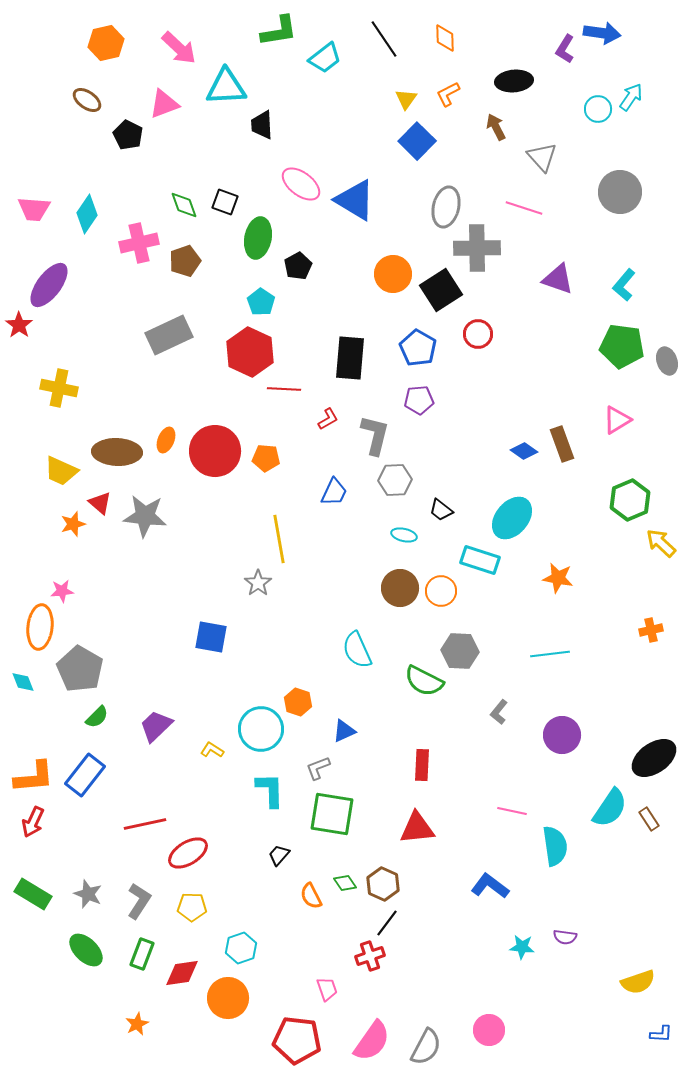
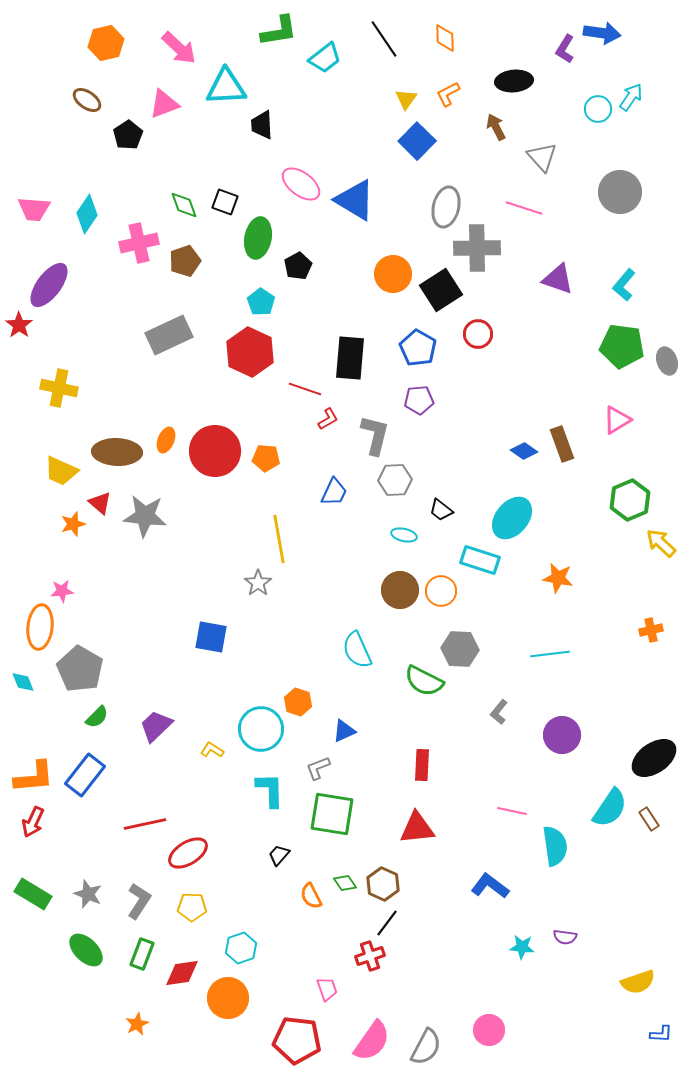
black pentagon at (128, 135): rotated 12 degrees clockwise
red line at (284, 389): moved 21 px right; rotated 16 degrees clockwise
brown circle at (400, 588): moved 2 px down
gray hexagon at (460, 651): moved 2 px up
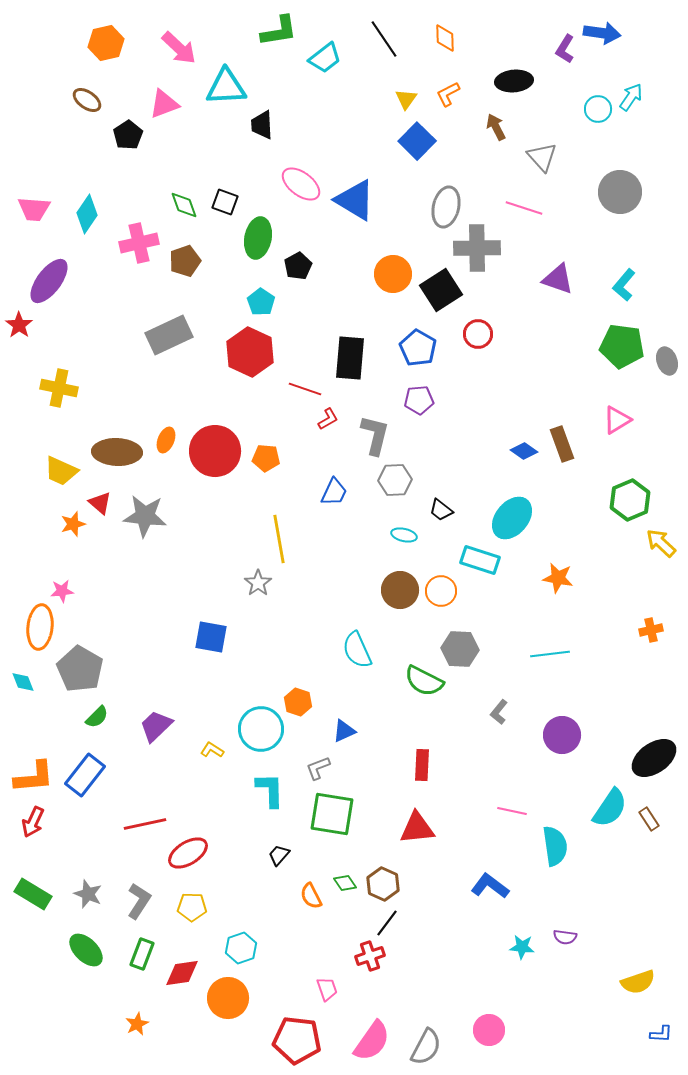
purple ellipse at (49, 285): moved 4 px up
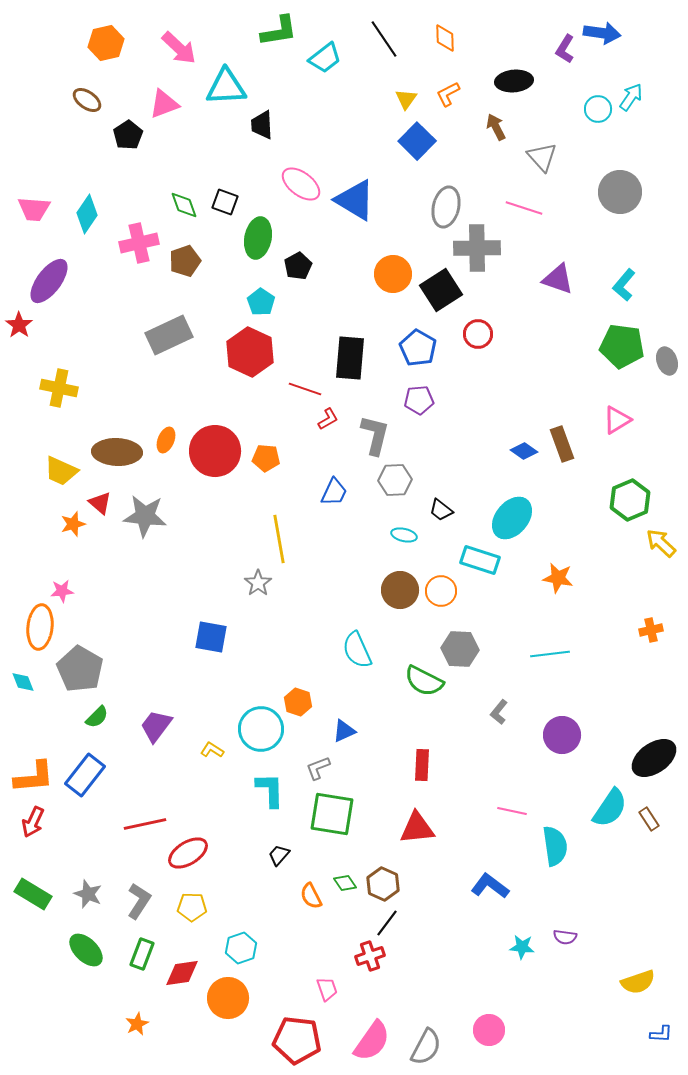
purple trapezoid at (156, 726): rotated 9 degrees counterclockwise
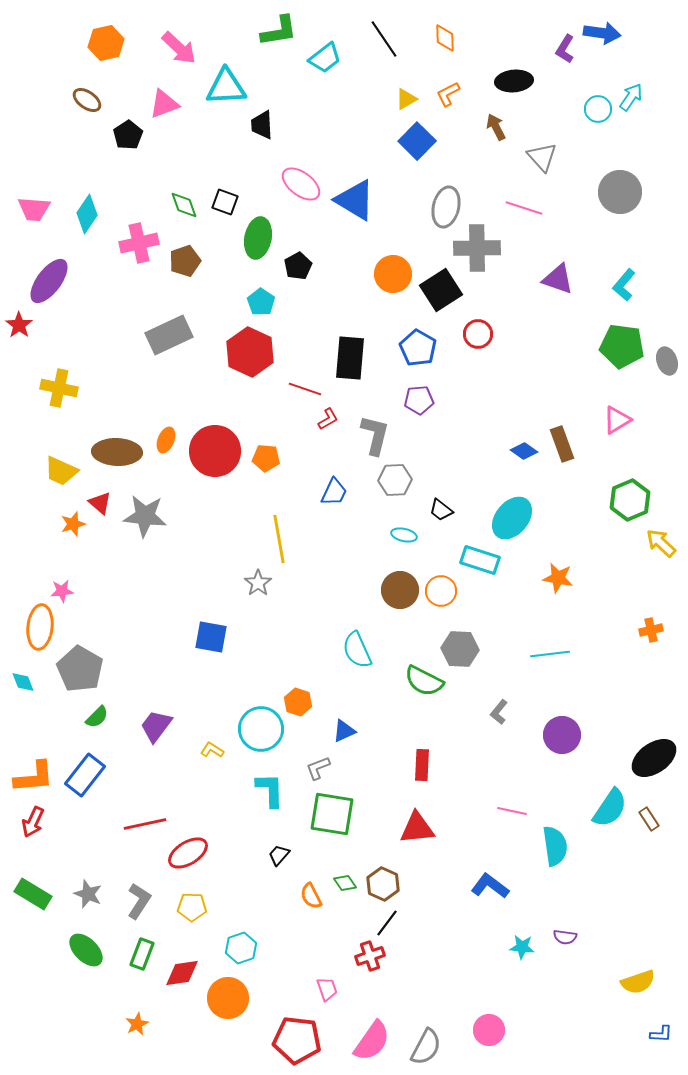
yellow triangle at (406, 99): rotated 25 degrees clockwise
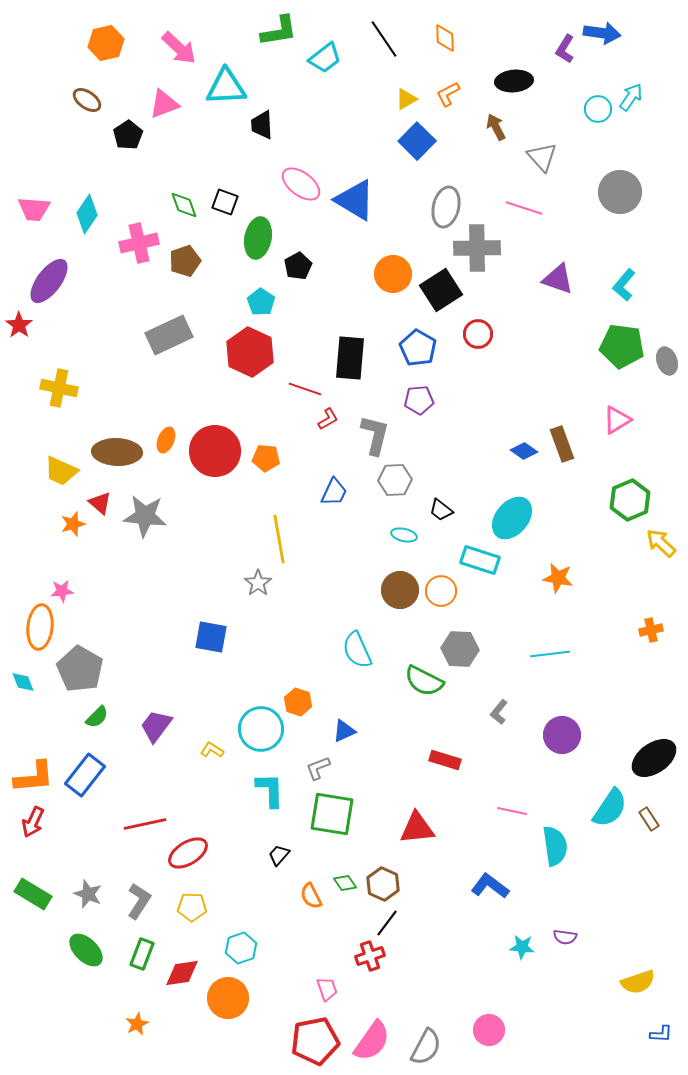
red rectangle at (422, 765): moved 23 px right, 5 px up; rotated 76 degrees counterclockwise
red pentagon at (297, 1040): moved 18 px right, 1 px down; rotated 18 degrees counterclockwise
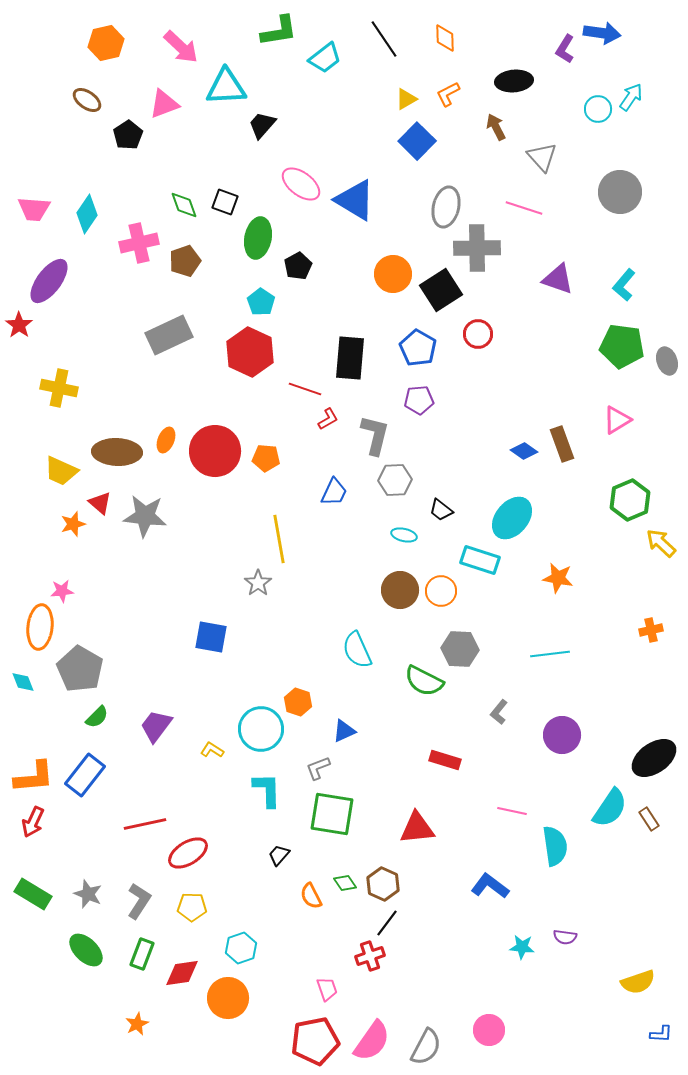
pink arrow at (179, 48): moved 2 px right, 1 px up
black trapezoid at (262, 125): rotated 44 degrees clockwise
cyan L-shape at (270, 790): moved 3 px left
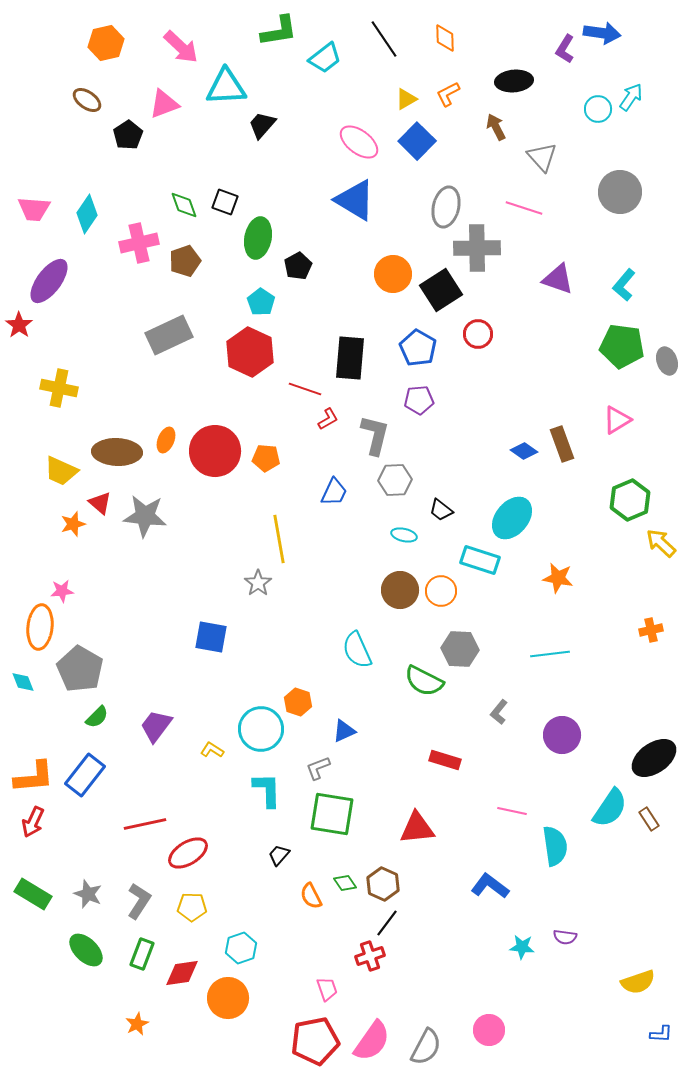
pink ellipse at (301, 184): moved 58 px right, 42 px up
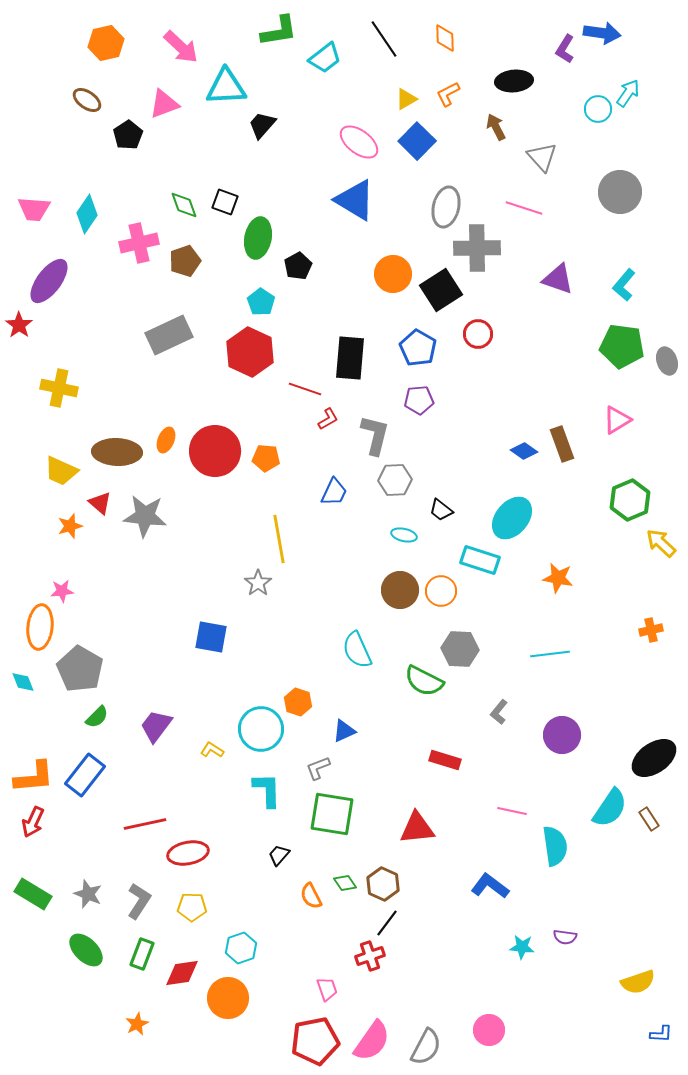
cyan arrow at (631, 97): moved 3 px left, 4 px up
orange star at (73, 524): moved 3 px left, 2 px down
red ellipse at (188, 853): rotated 21 degrees clockwise
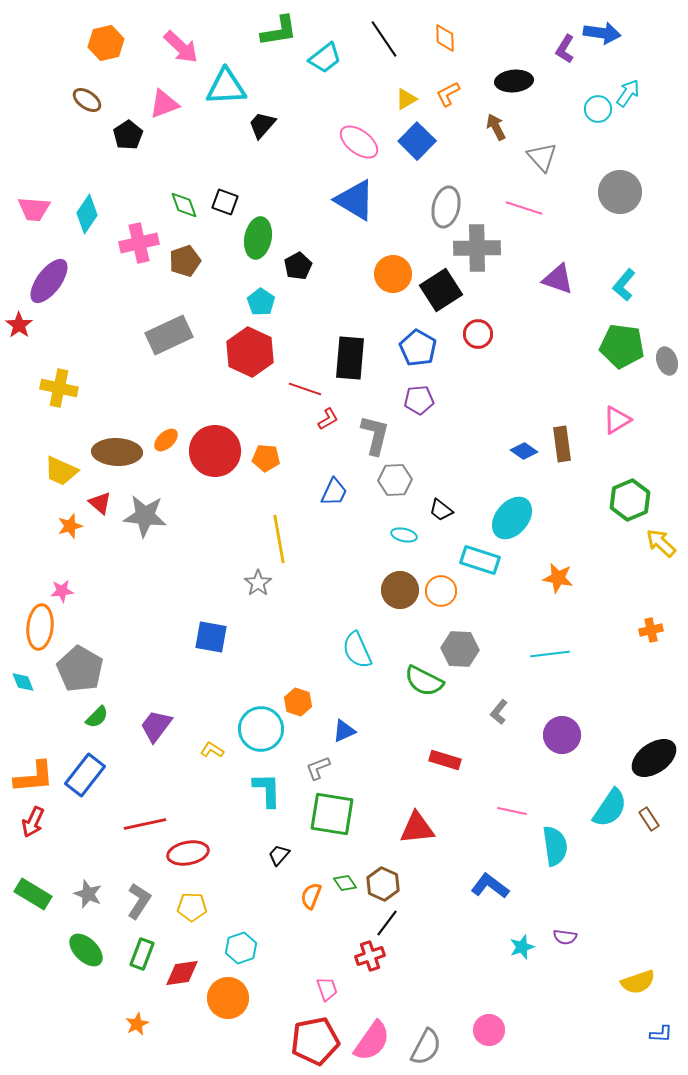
orange ellipse at (166, 440): rotated 25 degrees clockwise
brown rectangle at (562, 444): rotated 12 degrees clockwise
orange semicircle at (311, 896): rotated 48 degrees clockwise
cyan star at (522, 947): rotated 25 degrees counterclockwise
